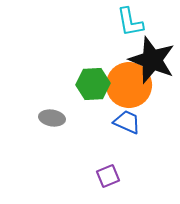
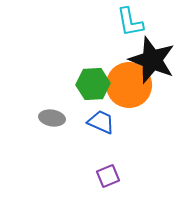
blue trapezoid: moved 26 px left
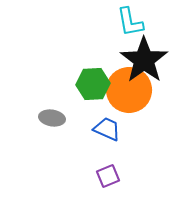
black star: moved 8 px left; rotated 15 degrees clockwise
orange circle: moved 5 px down
blue trapezoid: moved 6 px right, 7 px down
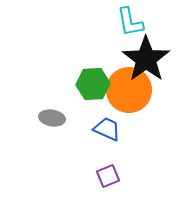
black star: moved 2 px right, 1 px up
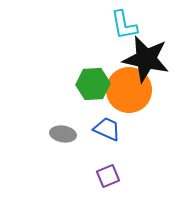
cyan L-shape: moved 6 px left, 3 px down
black star: rotated 24 degrees counterclockwise
gray ellipse: moved 11 px right, 16 px down
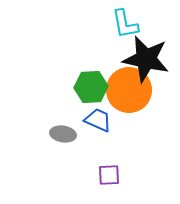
cyan L-shape: moved 1 px right, 1 px up
green hexagon: moved 2 px left, 3 px down
blue trapezoid: moved 9 px left, 9 px up
purple square: moved 1 px right, 1 px up; rotated 20 degrees clockwise
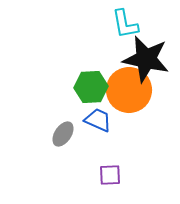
gray ellipse: rotated 65 degrees counterclockwise
purple square: moved 1 px right
